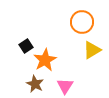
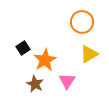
black square: moved 3 px left, 2 px down
yellow triangle: moved 3 px left, 4 px down
pink triangle: moved 2 px right, 5 px up
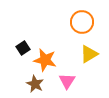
orange star: rotated 30 degrees counterclockwise
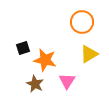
black square: rotated 16 degrees clockwise
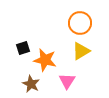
orange circle: moved 2 px left, 1 px down
yellow triangle: moved 8 px left, 3 px up
brown star: moved 4 px left
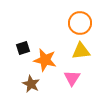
yellow triangle: rotated 24 degrees clockwise
pink triangle: moved 5 px right, 3 px up
